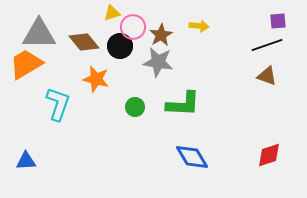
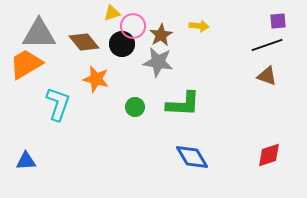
pink circle: moved 1 px up
black circle: moved 2 px right, 2 px up
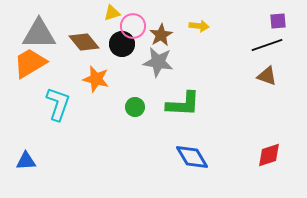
orange trapezoid: moved 4 px right, 1 px up
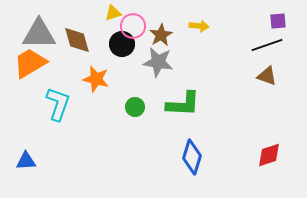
yellow triangle: moved 1 px right
brown diamond: moved 7 px left, 2 px up; rotated 24 degrees clockwise
blue diamond: rotated 48 degrees clockwise
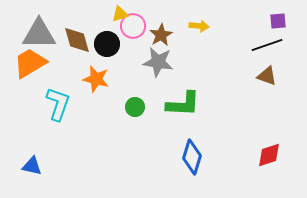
yellow triangle: moved 7 px right, 1 px down
black circle: moved 15 px left
blue triangle: moved 6 px right, 5 px down; rotated 15 degrees clockwise
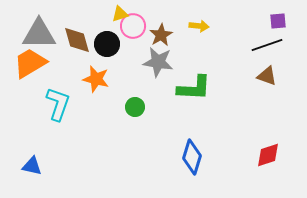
green L-shape: moved 11 px right, 16 px up
red diamond: moved 1 px left
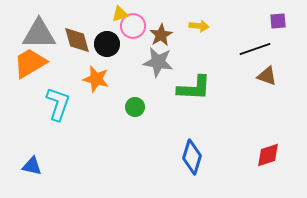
black line: moved 12 px left, 4 px down
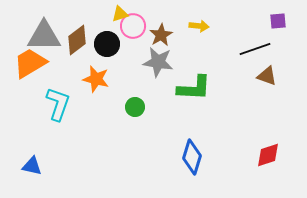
gray triangle: moved 5 px right, 2 px down
brown diamond: rotated 68 degrees clockwise
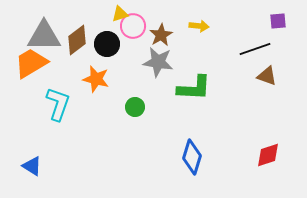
orange trapezoid: moved 1 px right
blue triangle: rotated 20 degrees clockwise
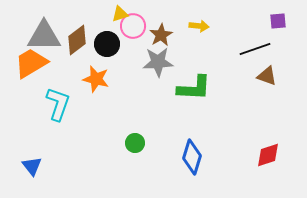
gray star: rotated 12 degrees counterclockwise
green circle: moved 36 px down
blue triangle: rotated 20 degrees clockwise
